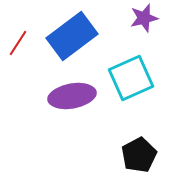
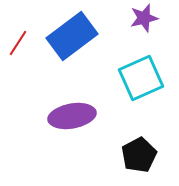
cyan square: moved 10 px right
purple ellipse: moved 20 px down
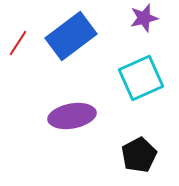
blue rectangle: moved 1 px left
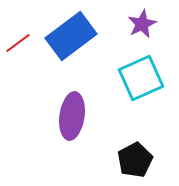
purple star: moved 2 px left, 6 px down; rotated 12 degrees counterclockwise
red line: rotated 20 degrees clockwise
purple ellipse: rotated 72 degrees counterclockwise
black pentagon: moved 4 px left, 5 px down
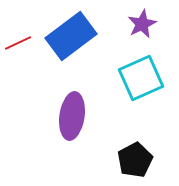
red line: rotated 12 degrees clockwise
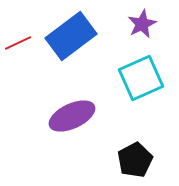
purple ellipse: rotated 57 degrees clockwise
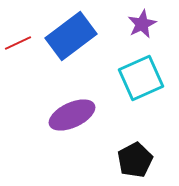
purple ellipse: moved 1 px up
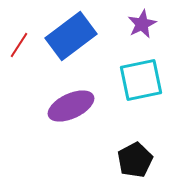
red line: moved 1 px right, 2 px down; rotated 32 degrees counterclockwise
cyan square: moved 2 px down; rotated 12 degrees clockwise
purple ellipse: moved 1 px left, 9 px up
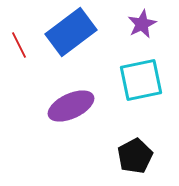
blue rectangle: moved 4 px up
red line: rotated 60 degrees counterclockwise
black pentagon: moved 4 px up
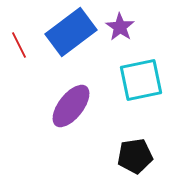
purple star: moved 22 px left, 3 px down; rotated 12 degrees counterclockwise
purple ellipse: rotated 27 degrees counterclockwise
black pentagon: rotated 20 degrees clockwise
